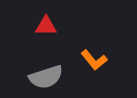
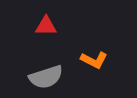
orange L-shape: rotated 24 degrees counterclockwise
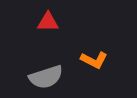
red triangle: moved 2 px right, 4 px up
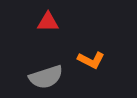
orange L-shape: moved 3 px left
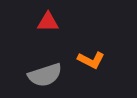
gray semicircle: moved 1 px left, 2 px up
